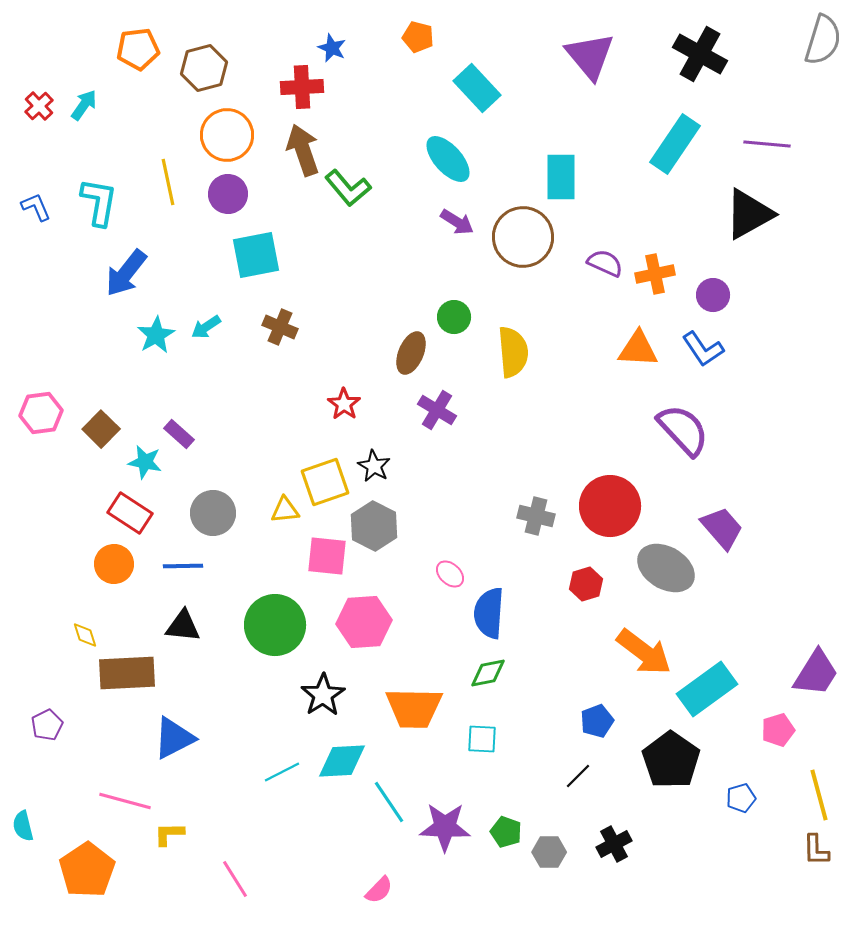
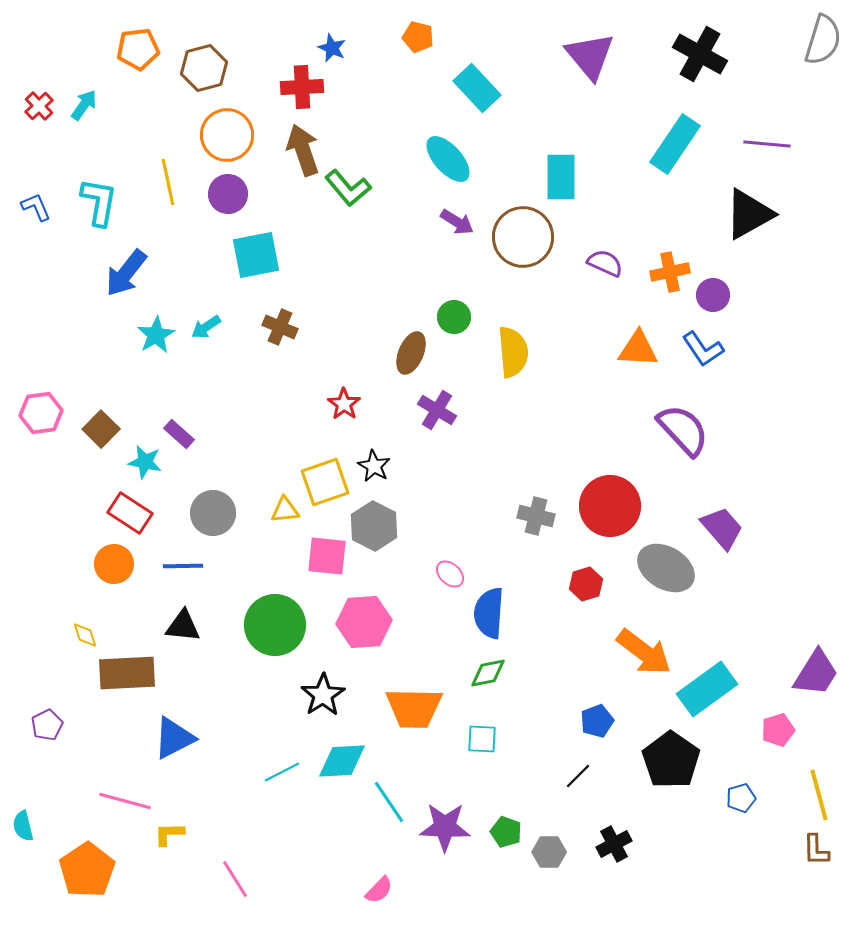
orange cross at (655, 274): moved 15 px right, 2 px up
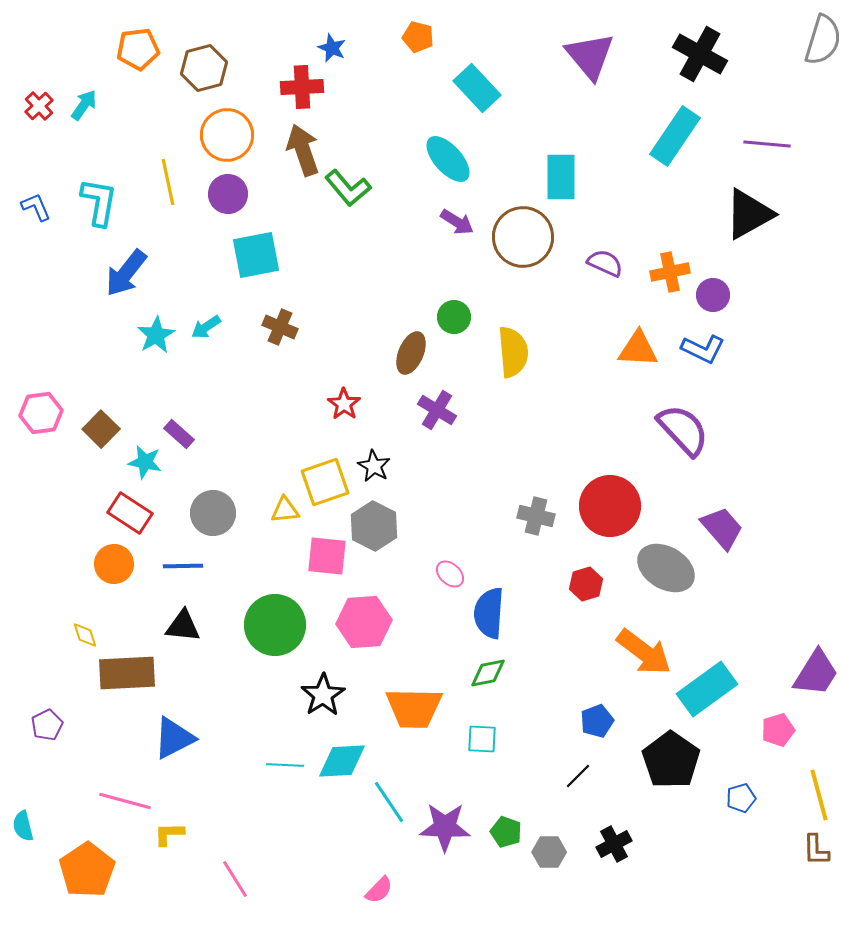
cyan rectangle at (675, 144): moved 8 px up
blue L-shape at (703, 349): rotated 30 degrees counterclockwise
cyan line at (282, 772): moved 3 px right, 7 px up; rotated 30 degrees clockwise
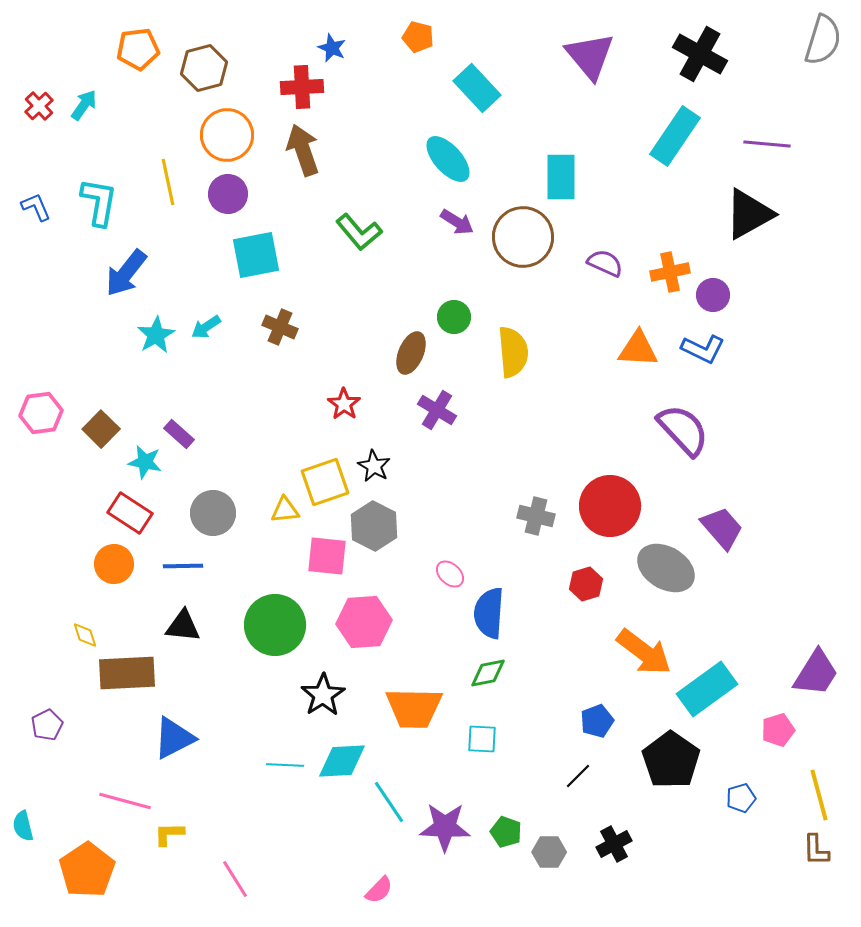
green L-shape at (348, 188): moved 11 px right, 44 px down
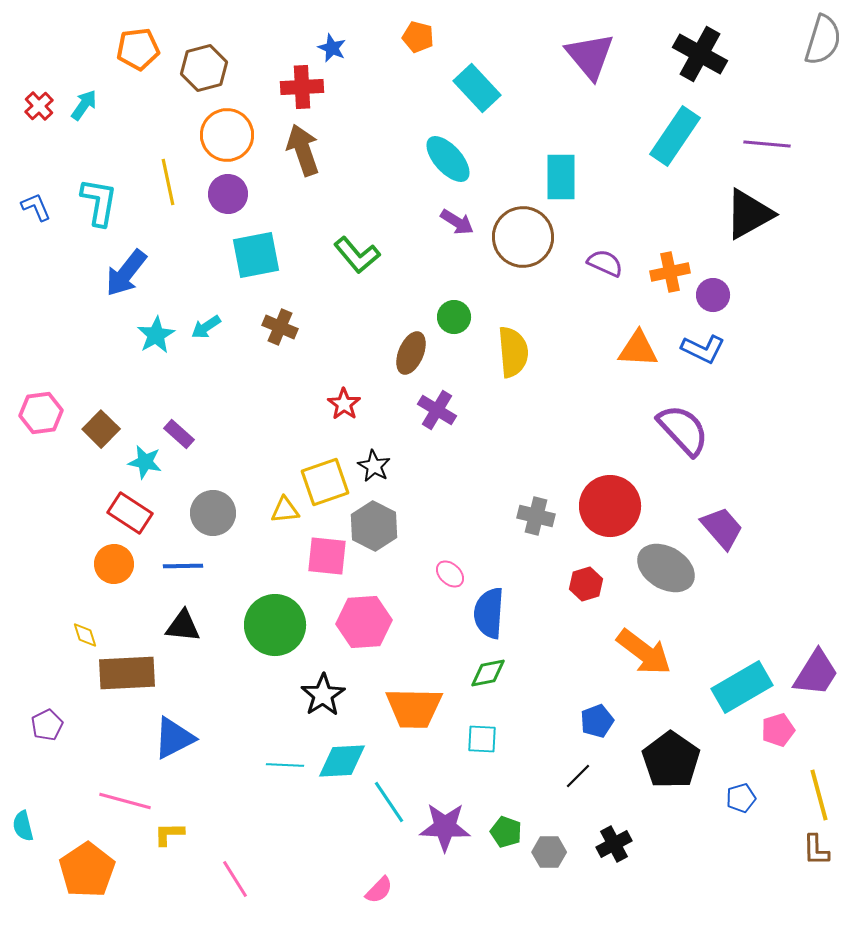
green L-shape at (359, 232): moved 2 px left, 23 px down
cyan rectangle at (707, 689): moved 35 px right, 2 px up; rotated 6 degrees clockwise
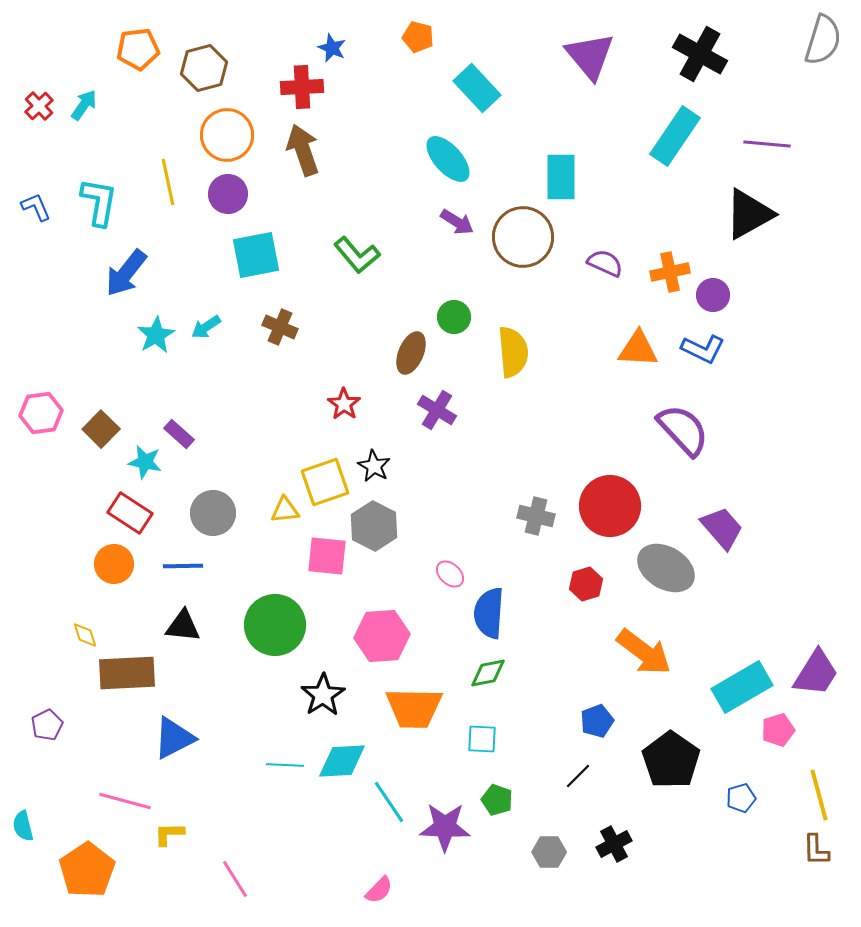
pink hexagon at (364, 622): moved 18 px right, 14 px down
green pentagon at (506, 832): moved 9 px left, 32 px up
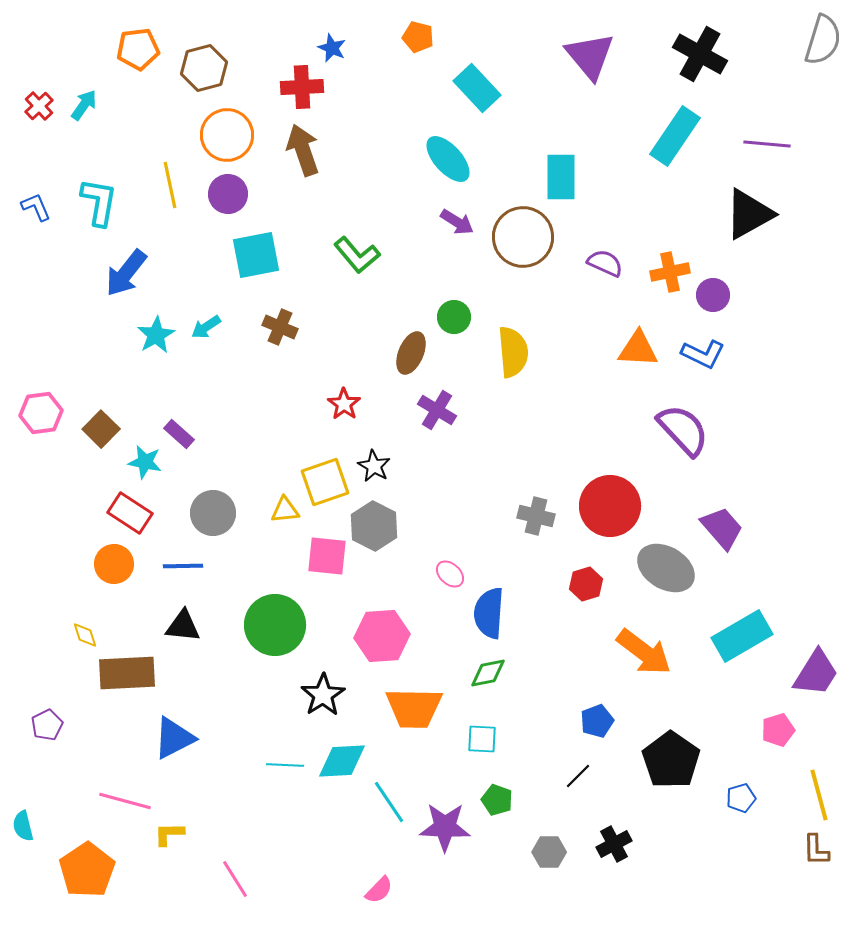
yellow line at (168, 182): moved 2 px right, 3 px down
blue L-shape at (703, 349): moved 5 px down
cyan rectangle at (742, 687): moved 51 px up
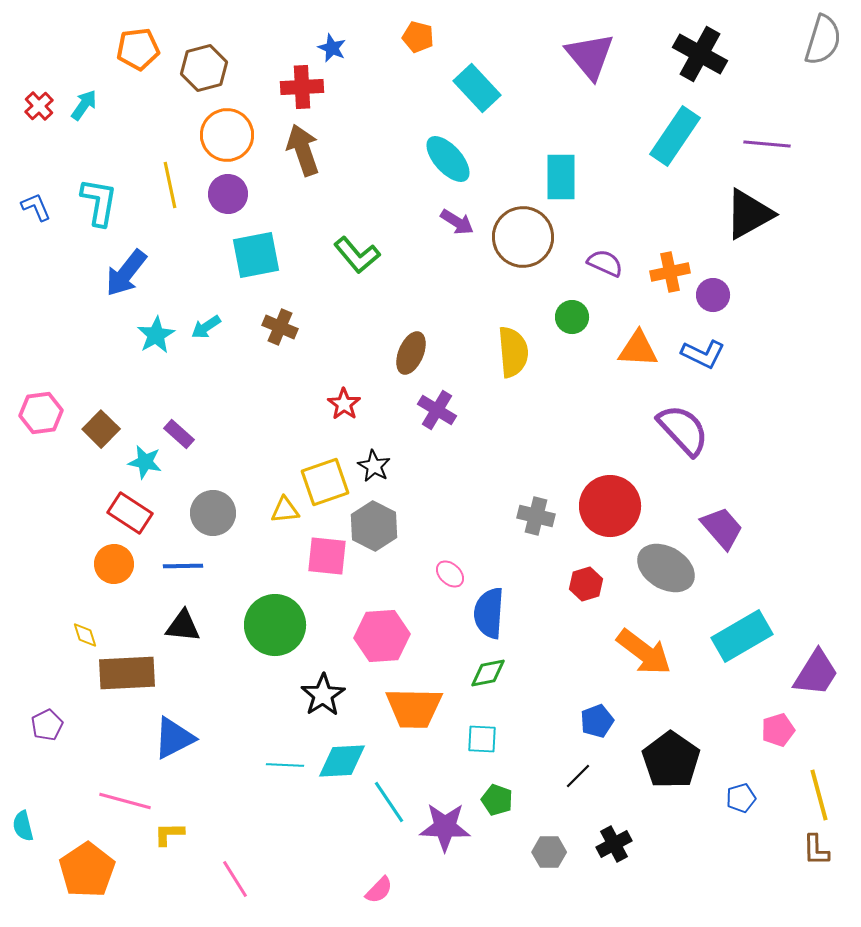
green circle at (454, 317): moved 118 px right
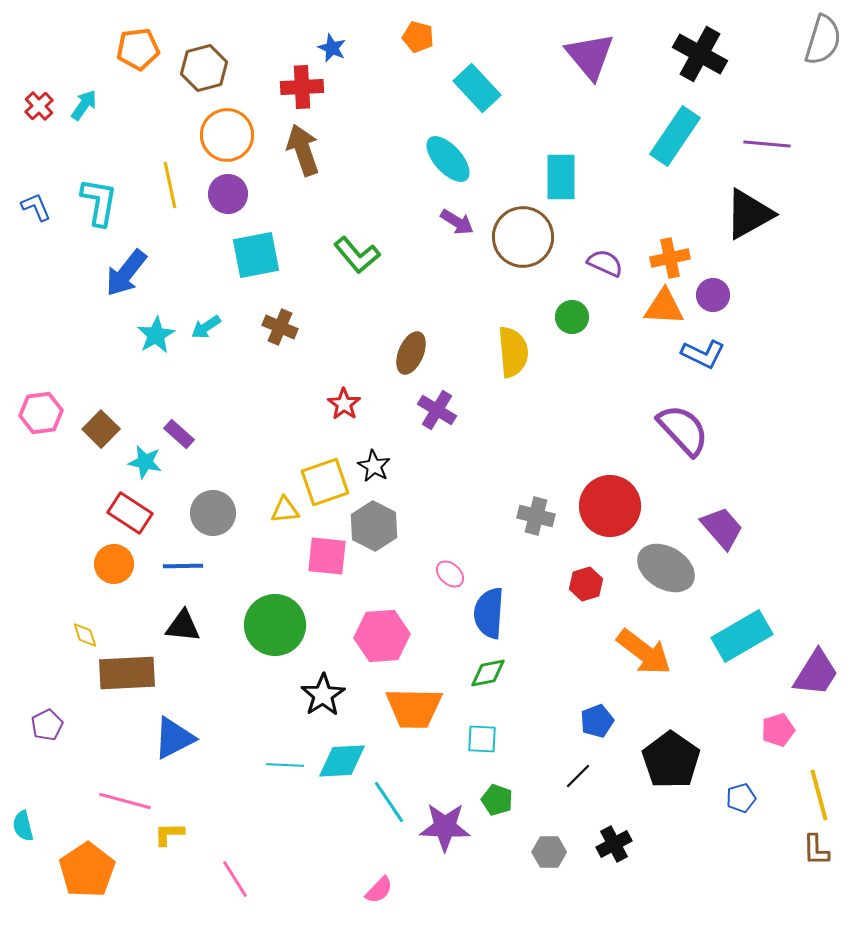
orange cross at (670, 272): moved 14 px up
orange triangle at (638, 349): moved 26 px right, 42 px up
